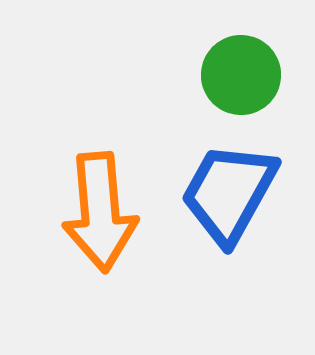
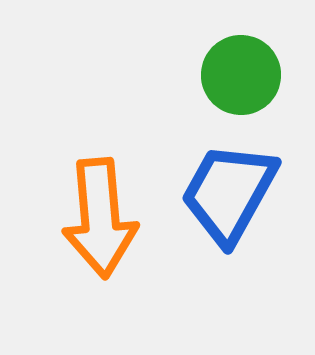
orange arrow: moved 6 px down
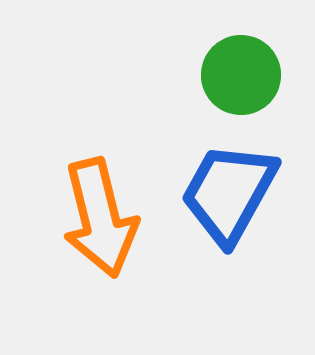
orange arrow: rotated 9 degrees counterclockwise
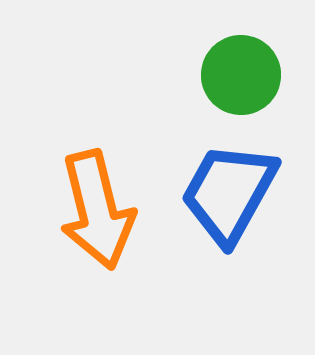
orange arrow: moved 3 px left, 8 px up
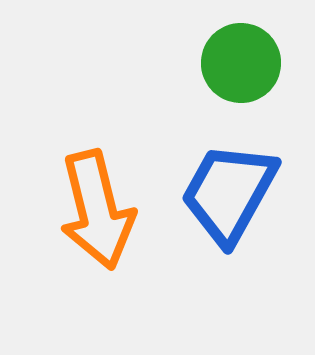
green circle: moved 12 px up
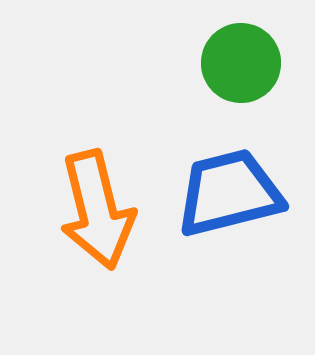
blue trapezoid: rotated 47 degrees clockwise
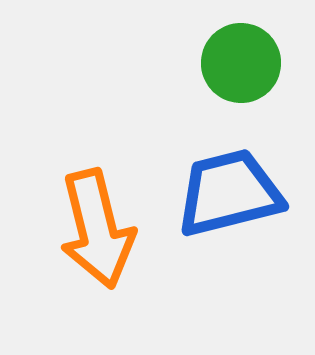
orange arrow: moved 19 px down
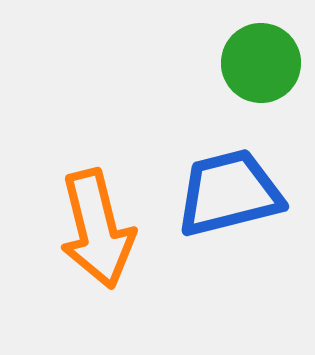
green circle: moved 20 px right
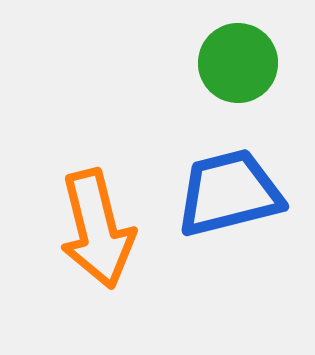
green circle: moved 23 px left
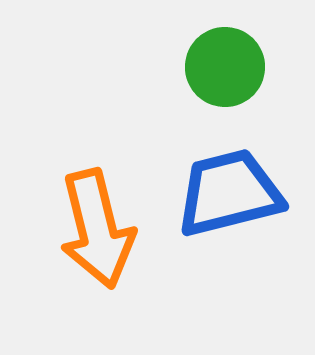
green circle: moved 13 px left, 4 px down
